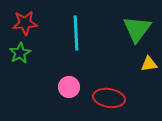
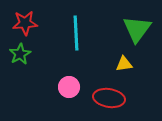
green star: moved 1 px down
yellow triangle: moved 25 px left
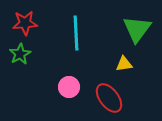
red ellipse: rotated 44 degrees clockwise
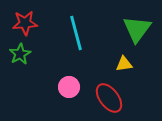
cyan line: rotated 12 degrees counterclockwise
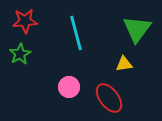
red star: moved 2 px up
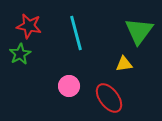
red star: moved 4 px right, 5 px down; rotated 15 degrees clockwise
green triangle: moved 2 px right, 2 px down
pink circle: moved 1 px up
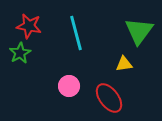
green star: moved 1 px up
